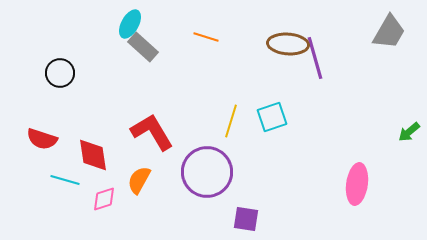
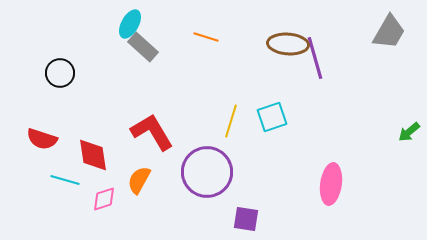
pink ellipse: moved 26 px left
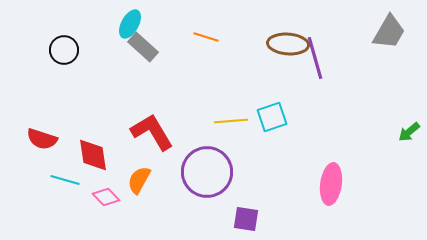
black circle: moved 4 px right, 23 px up
yellow line: rotated 68 degrees clockwise
pink diamond: moved 2 px right, 2 px up; rotated 64 degrees clockwise
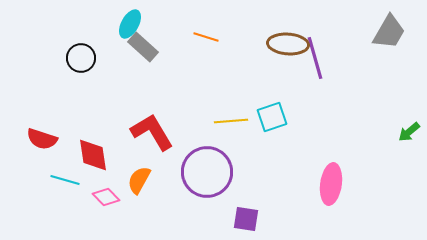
black circle: moved 17 px right, 8 px down
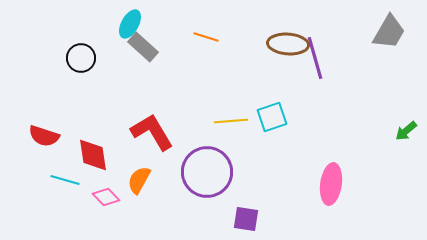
green arrow: moved 3 px left, 1 px up
red semicircle: moved 2 px right, 3 px up
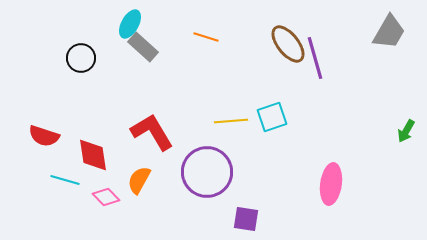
brown ellipse: rotated 48 degrees clockwise
green arrow: rotated 20 degrees counterclockwise
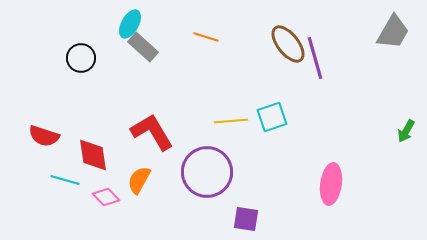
gray trapezoid: moved 4 px right
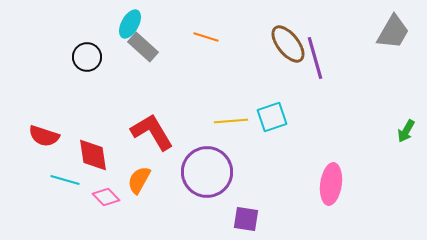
black circle: moved 6 px right, 1 px up
